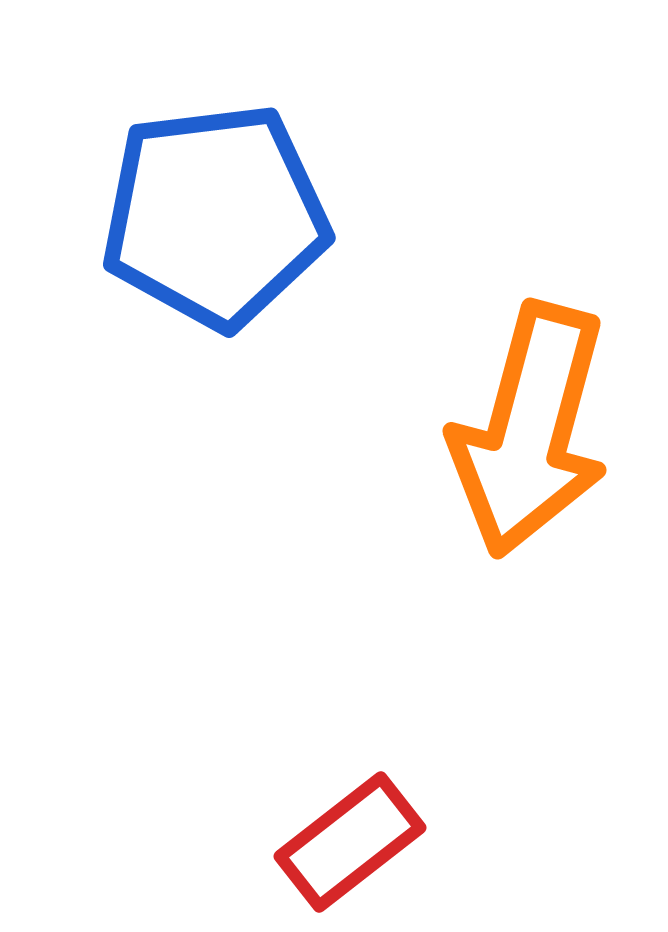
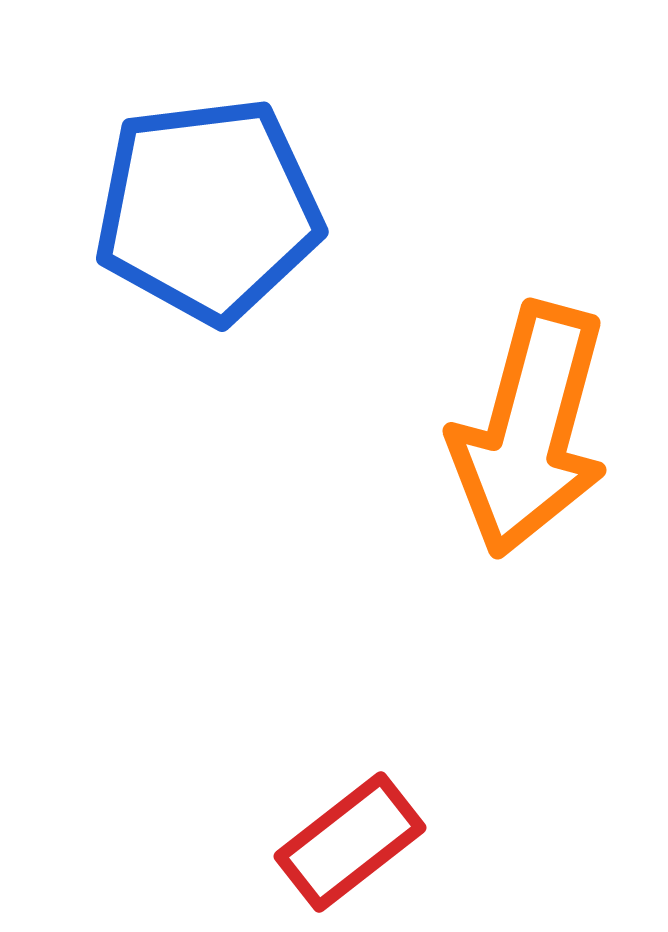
blue pentagon: moved 7 px left, 6 px up
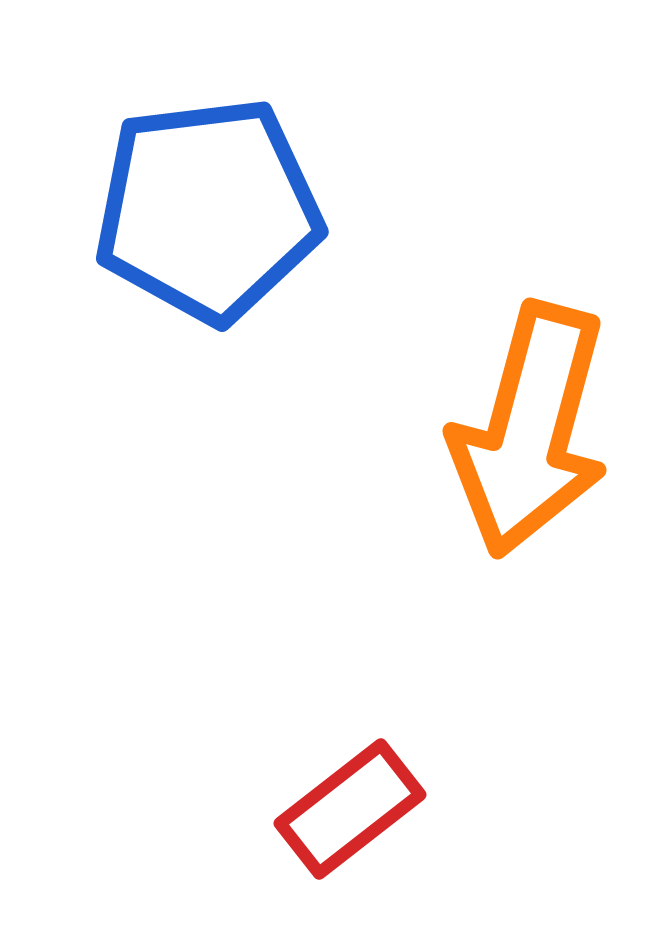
red rectangle: moved 33 px up
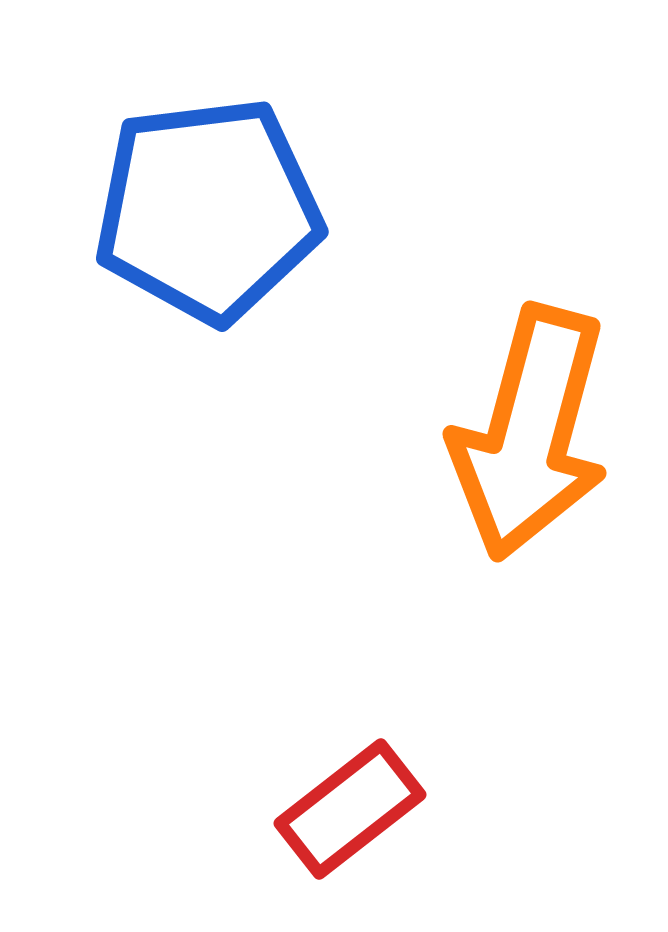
orange arrow: moved 3 px down
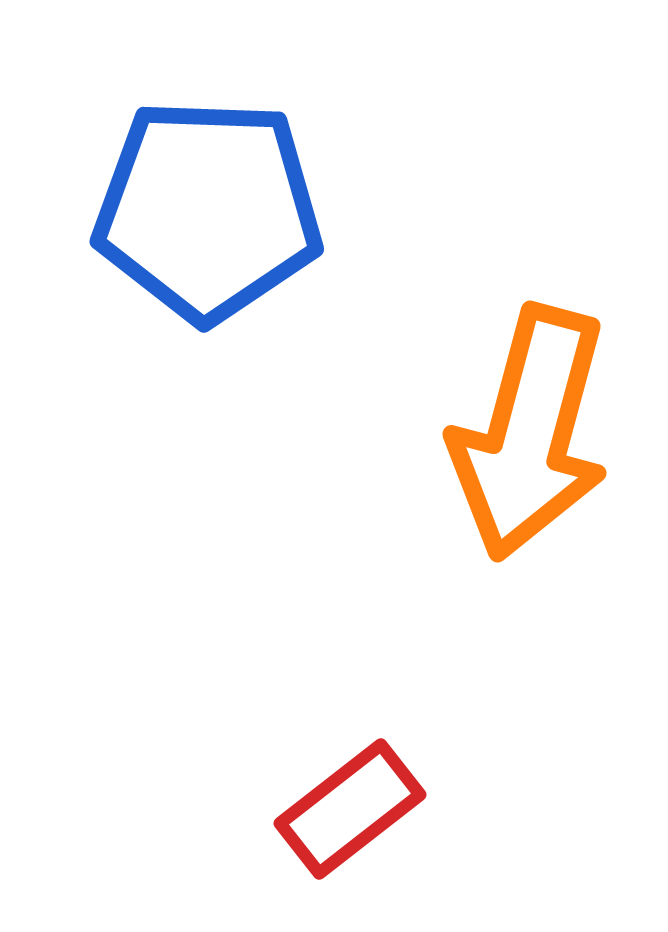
blue pentagon: rotated 9 degrees clockwise
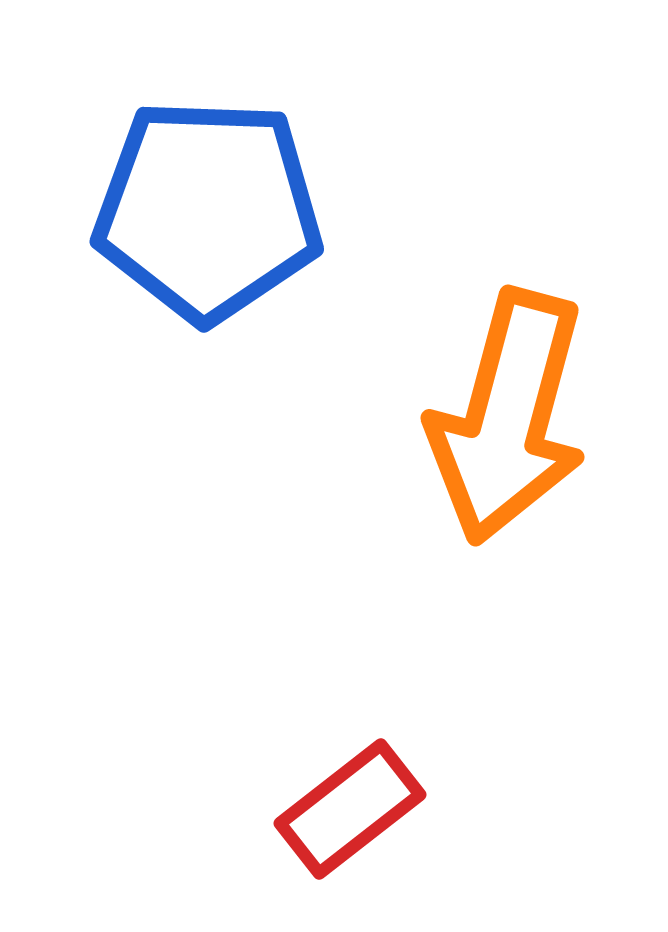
orange arrow: moved 22 px left, 16 px up
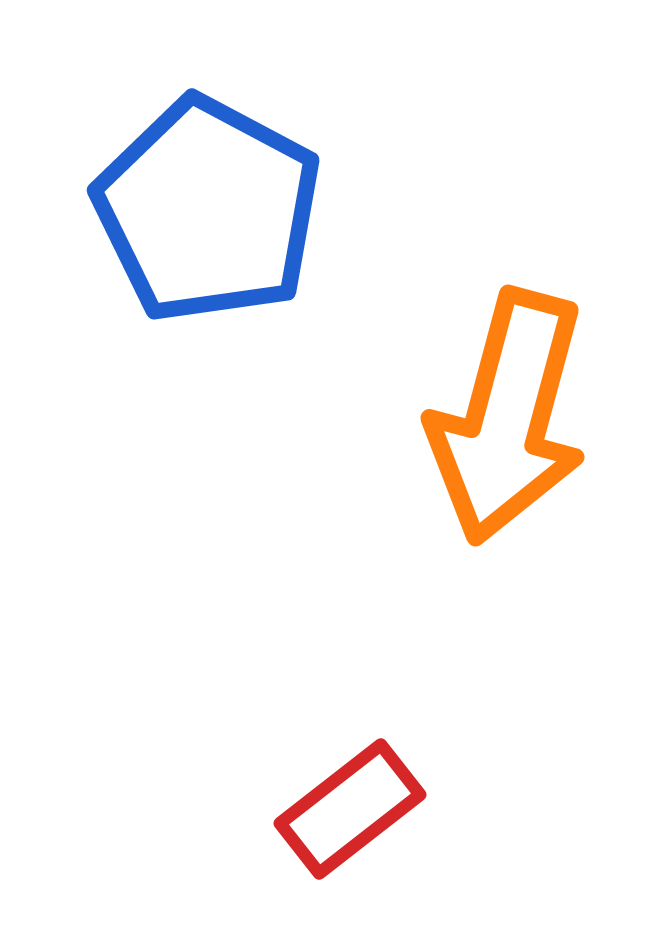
blue pentagon: rotated 26 degrees clockwise
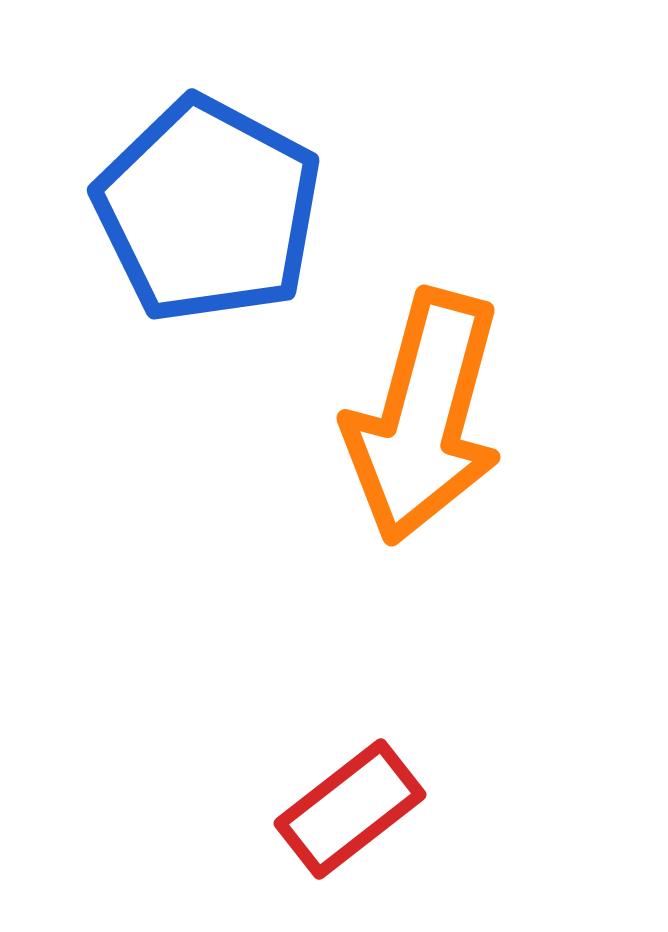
orange arrow: moved 84 px left
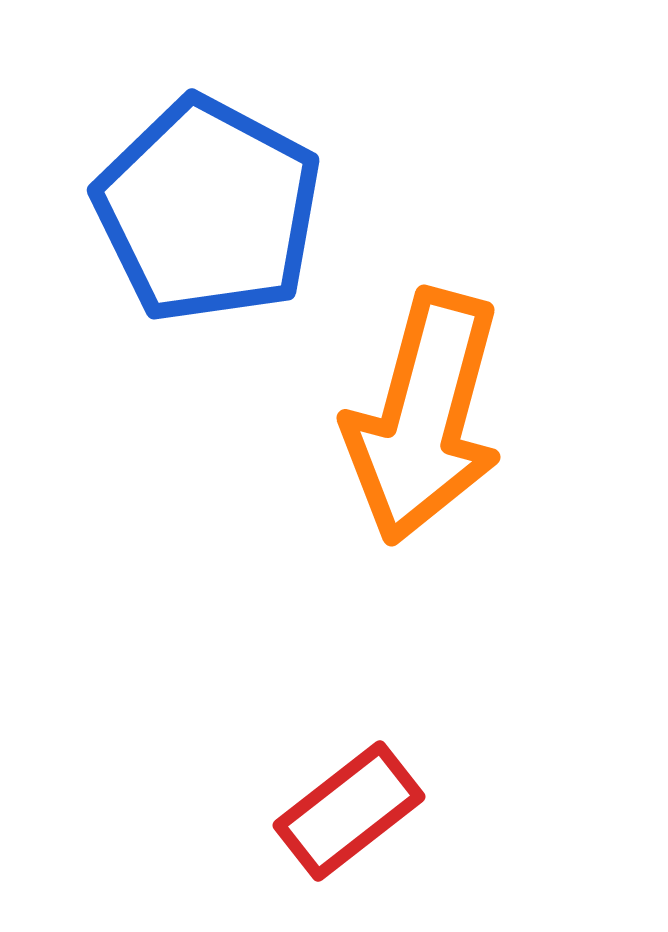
red rectangle: moved 1 px left, 2 px down
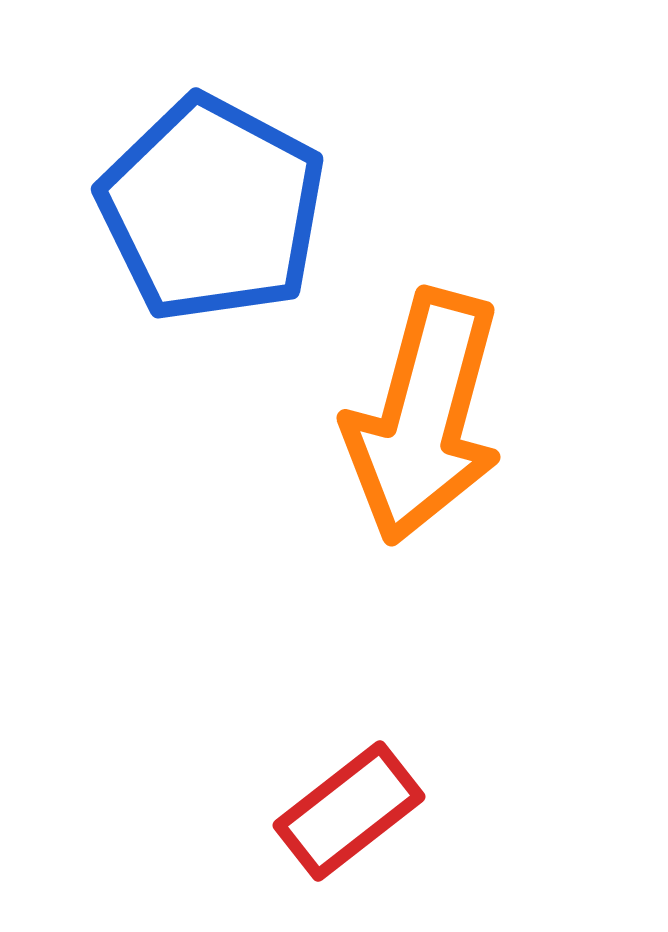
blue pentagon: moved 4 px right, 1 px up
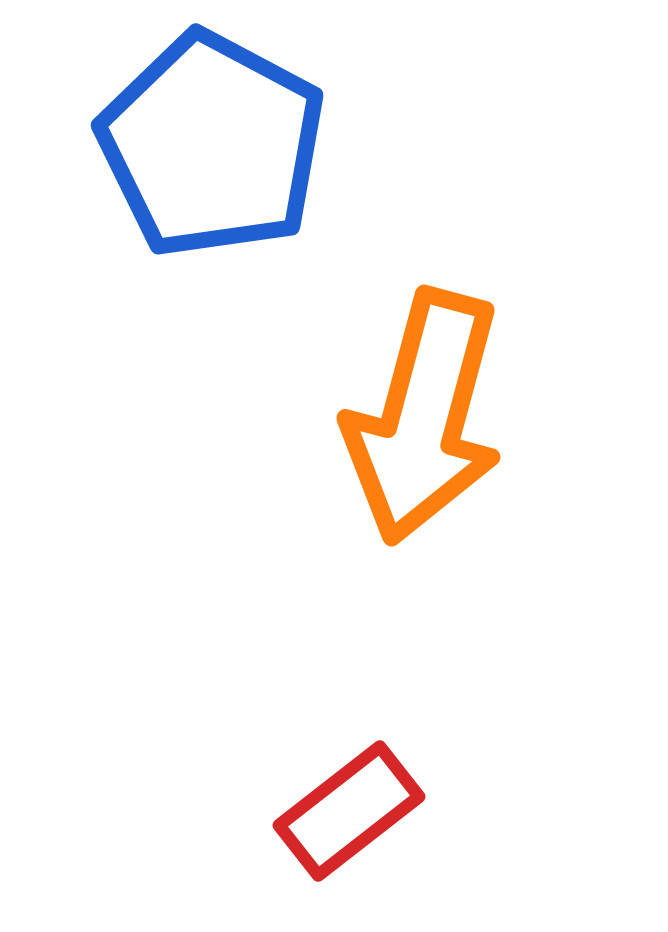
blue pentagon: moved 64 px up
